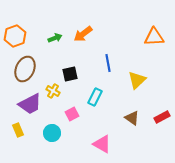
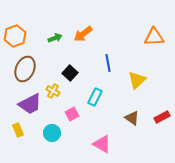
black square: moved 1 px up; rotated 35 degrees counterclockwise
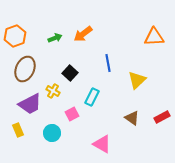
cyan rectangle: moved 3 px left
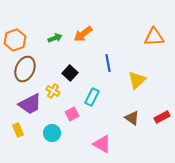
orange hexagon: moved 4 px down
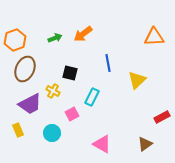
black square: rotated 28 degrees counterclockwise
brown triangle: moved 13 px right, 26 px down; rotated 49 degrees clockwise
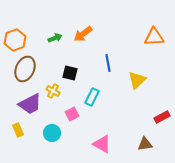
brown triangle: rotated 28 degrees clockwise
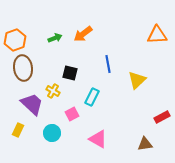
orange triangle: moved 3 px right, 2 px up
blue line: moved 1 px down
brown ellipse: moved 2 px left, 1 px up; rotated 30 degrees counterclockwise
purple trapezoid: moved 2 px right; rotated 110 degrees counterclockwise
yellow rectangle: rotated 48 degrees clockwise
pink triangle: moved 4 px left, 5 px up
